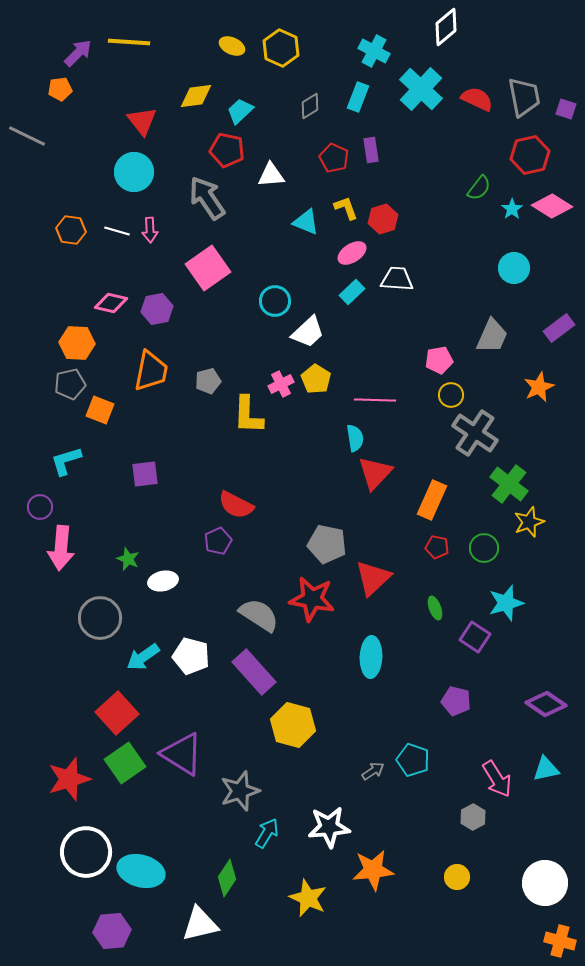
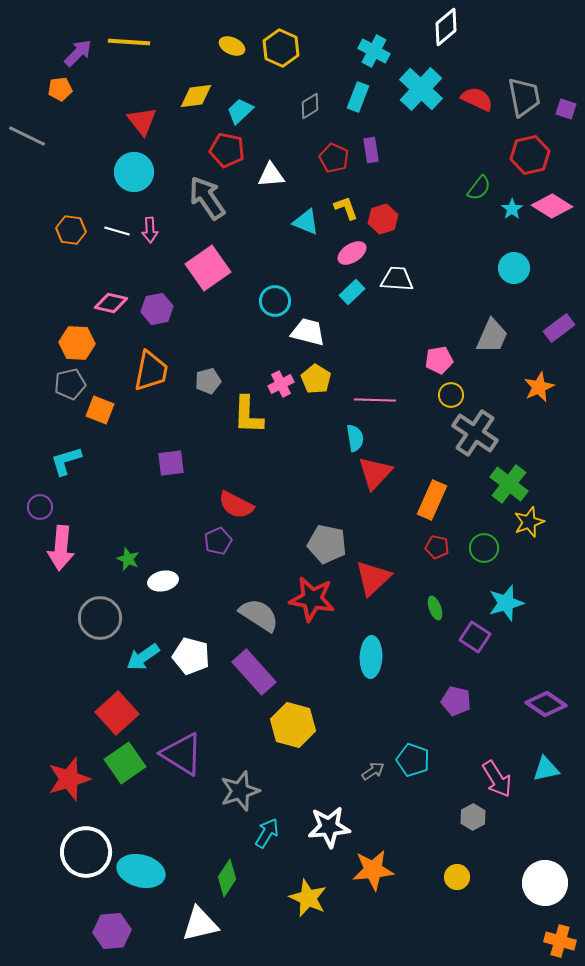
white trapezoid at (308, 332): rotated 123 degrees counterclockwise
purple square at (145, 474): moved 26 px right, 11 px up
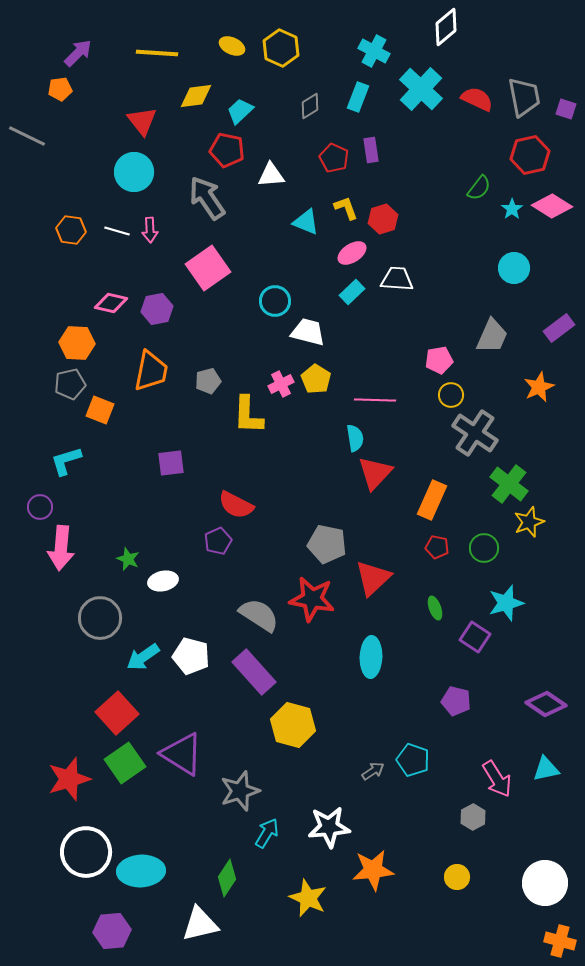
yellow line at (129, 42): moved 28 px right, 11 px down
cyan ellipse at (141, 871): rotated 18 degrees counterclockwise
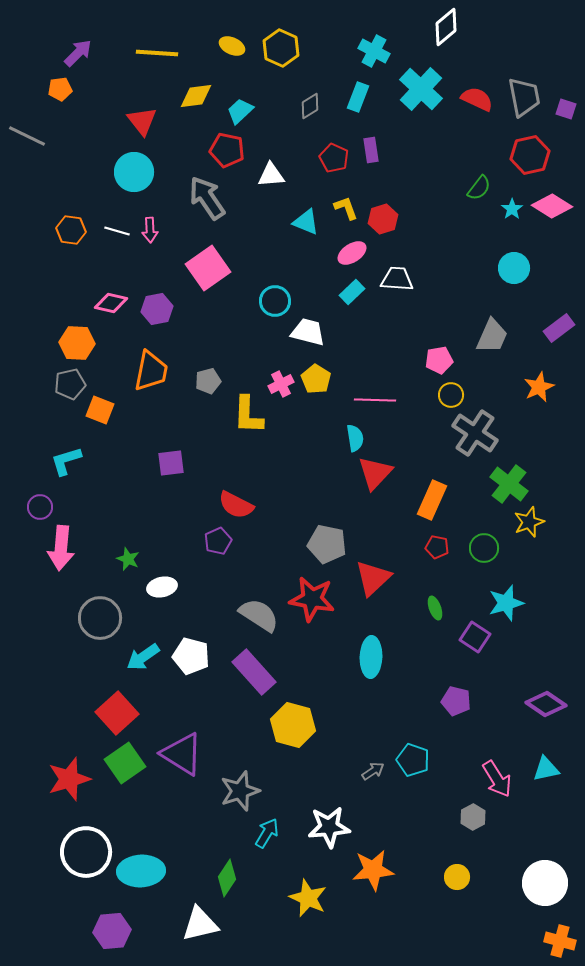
white ellipse at (163, 581): moved 1 px left, 6 px down
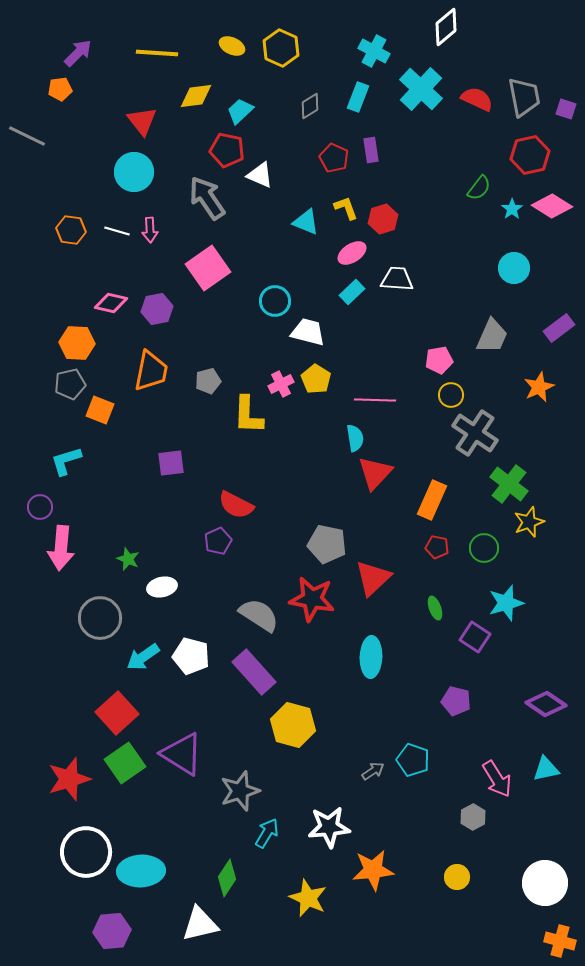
white triangle at (271, 175): moved 11 px left; rotated 28 degrees clockwise
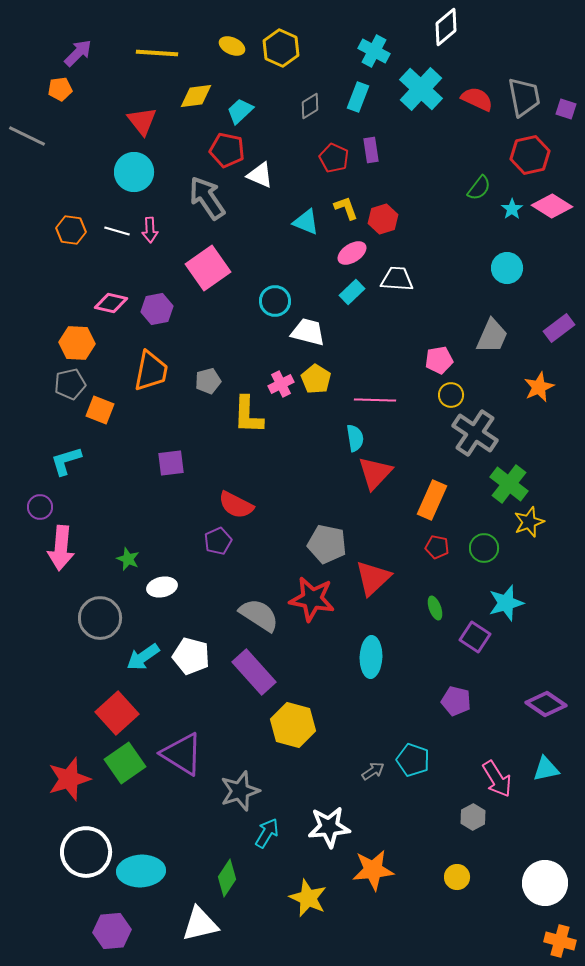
cyan circle at (514, 268): moved 7 px left
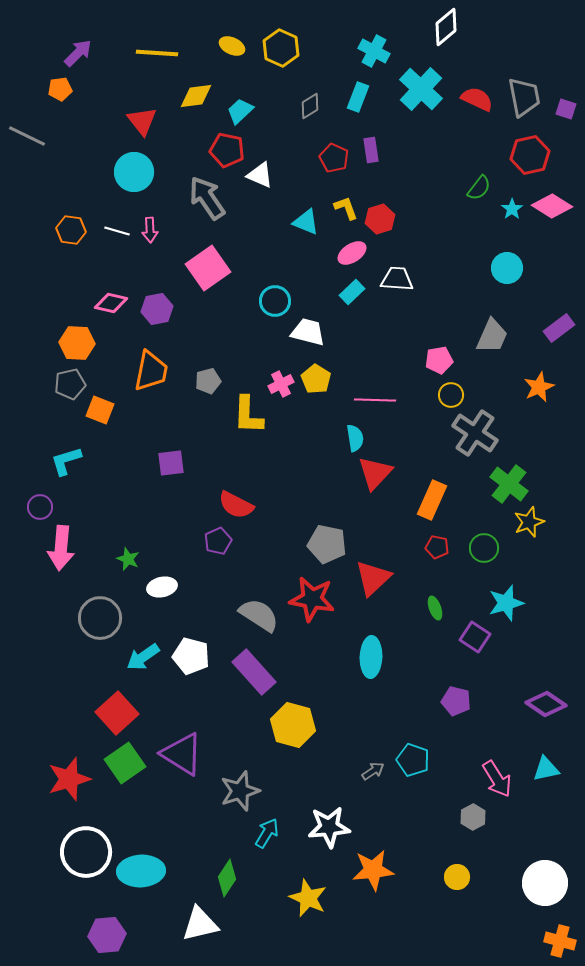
red hexagon at (383, 219): moved 3 px left
purple hexagon at (112, 931): moved 5 px left, 4 px down
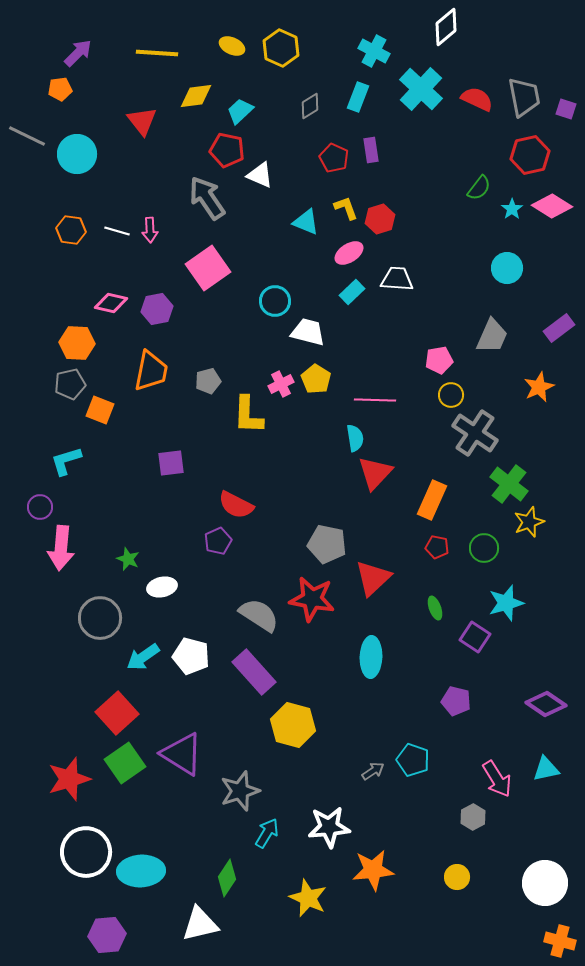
cyan circle at (134, 172): moved 57 px left, 18 px up
pink ellipse at (352, 253): moved 3 px left
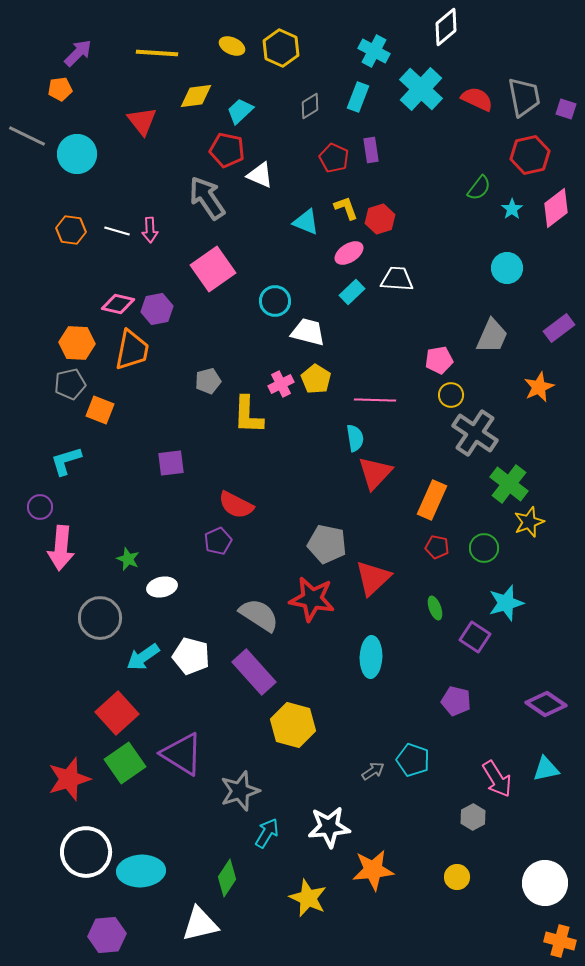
pink diamond at (552, 206): moved 4 px right, 2 px down; rotated 69 degrees counterclockwise
pink square at (208, 268): moved 5 px right, 1 px down
pink diamond at (111, 303): moved 7 px right, 1 px down
orange trapezoid at (151, 371): moved 19 px left, 21 px up
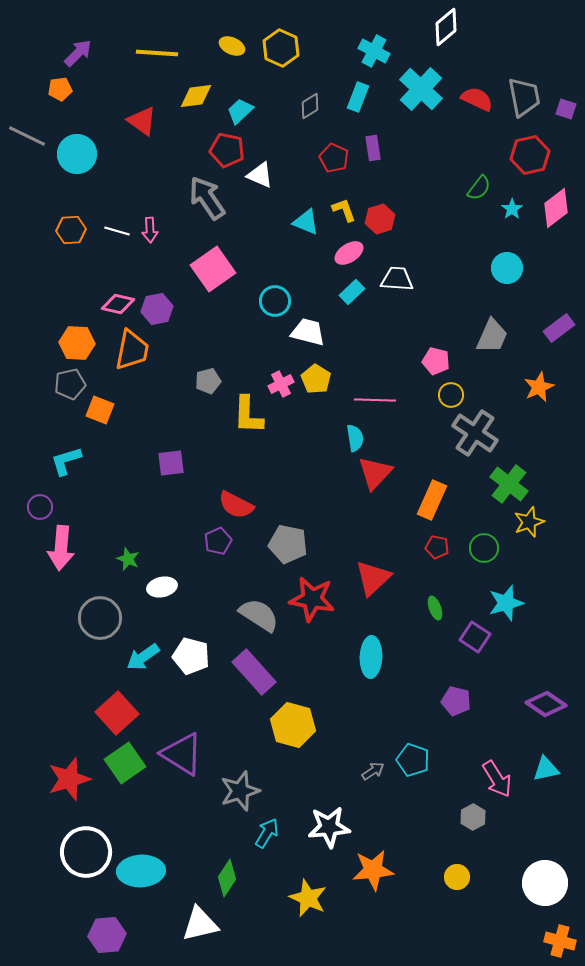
red triangle at (142, 121): rotated 16 degrees counterclockwise
purple rectangle at (371, 150): moved 2 px right, 2 px up
yellow L-shape at (346, 208): moved 2 px left, 2 px down
orange hexagon at (71, 230): rotated 12 degrees counterclockwise
pink pentagon at (439, 360): moved 3 px left, 1 px down; rotated 24 degrees clockwise
gray pentagon at (327, 544): moved 39 px left
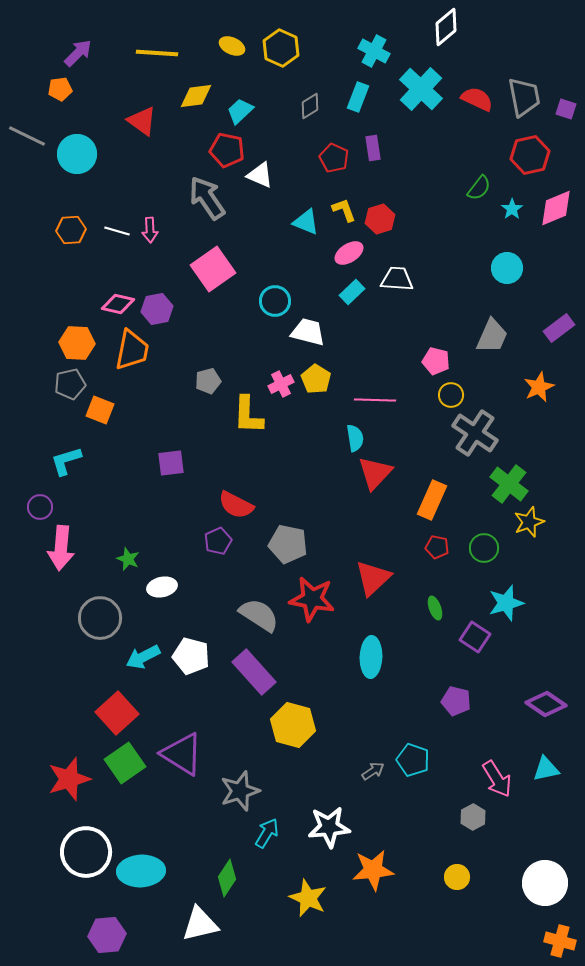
pink diamond at (556, 208): rotated 15 degrees clockwise
cyan arrow at (143, 657): rotated 8 degrees clockwise
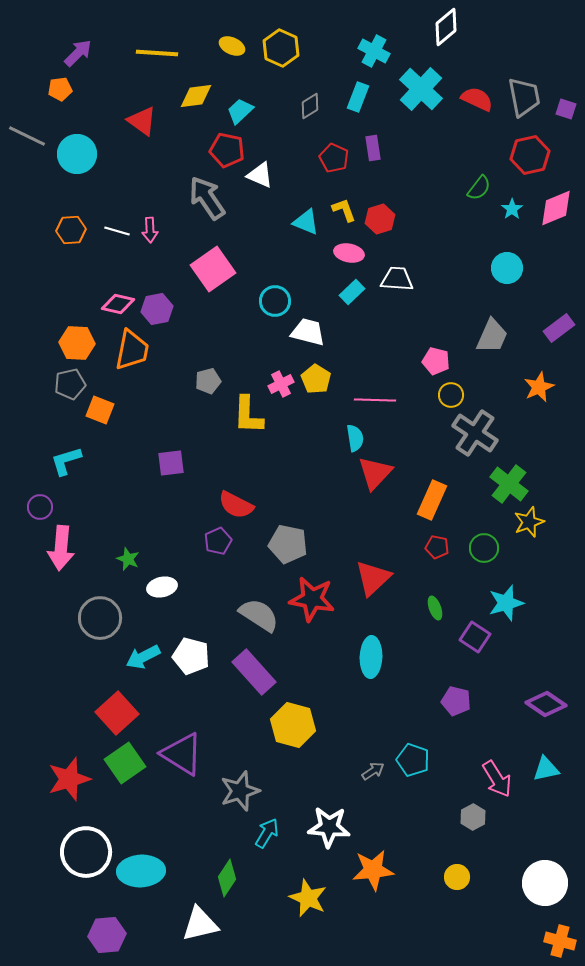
pink ellipse at (349, 253): rotated 44 degrees clockwise
white star at (329, 827): rotated 9 degrees clockwise
